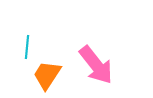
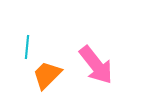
orange trapezoid: rotated 12 degrees clockwise
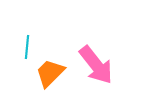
orange trapezoid: moved 3 px right, 2 px up
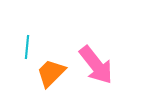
orange trapezoid: moved 1 px right
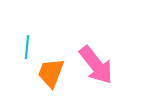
orange trapezoid: rotated 24 degrees counterclockwise
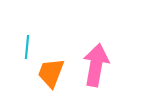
pink arrow: rotated 132 degrees counterclockwise
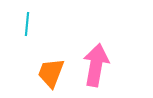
cyan line: moved 23 px up
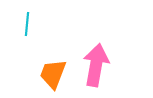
orange trapezoid: moved 2 px right, 1 px down
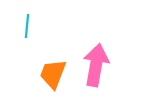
cyan line: moved 2 px down
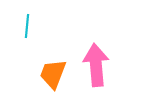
pink arrow: rotated 15 degrees counterclockwise
